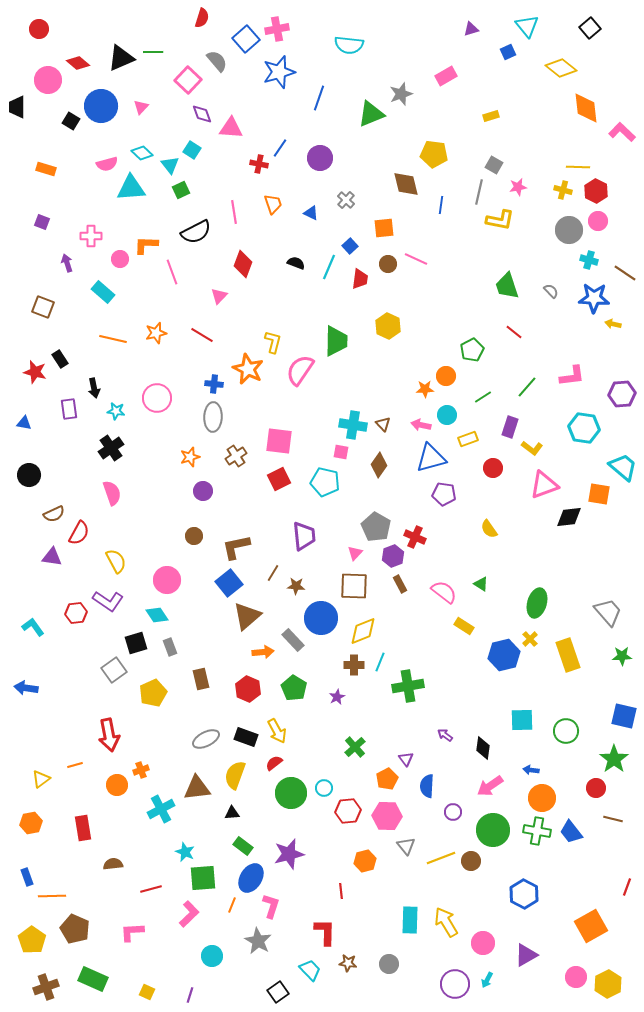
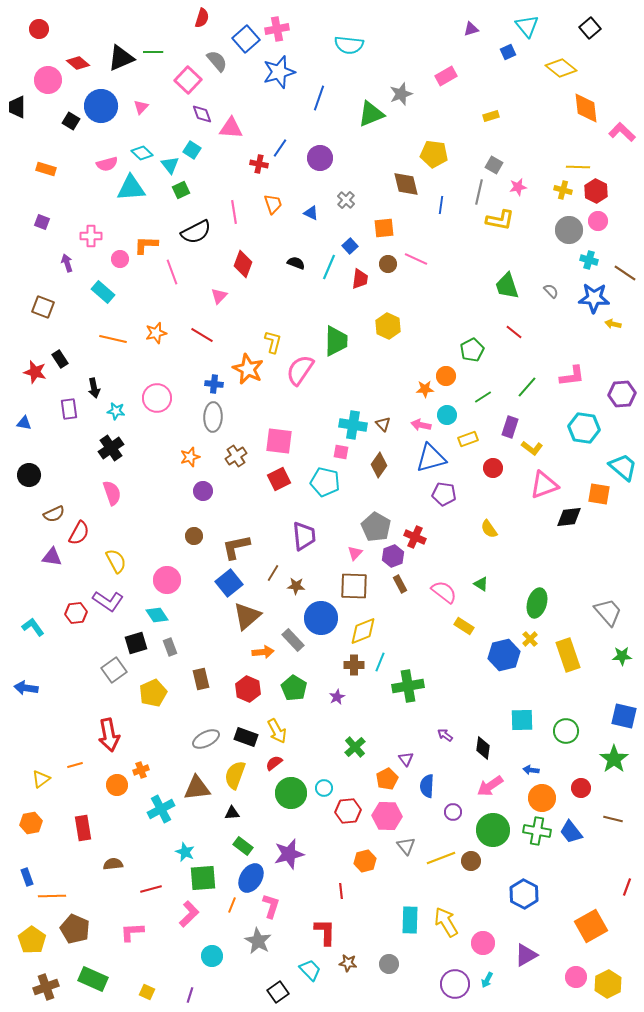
red circle at (596, 788): moved 15 px left
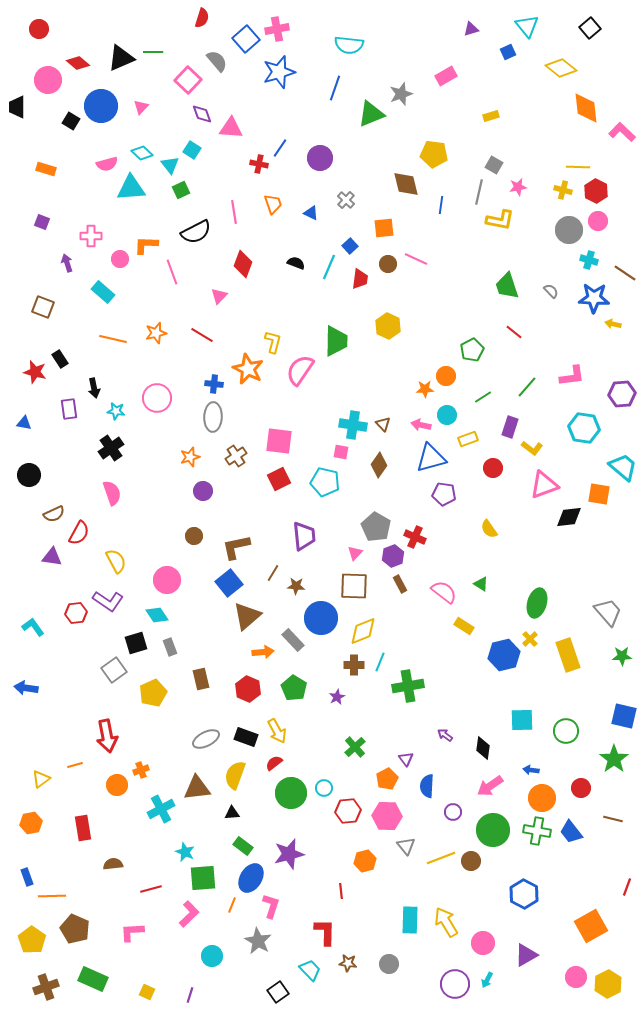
blue line at (319, 98): moved 16 px right, 10 px up
red arrow at (109, 735): moved 2 px left, 1 px down
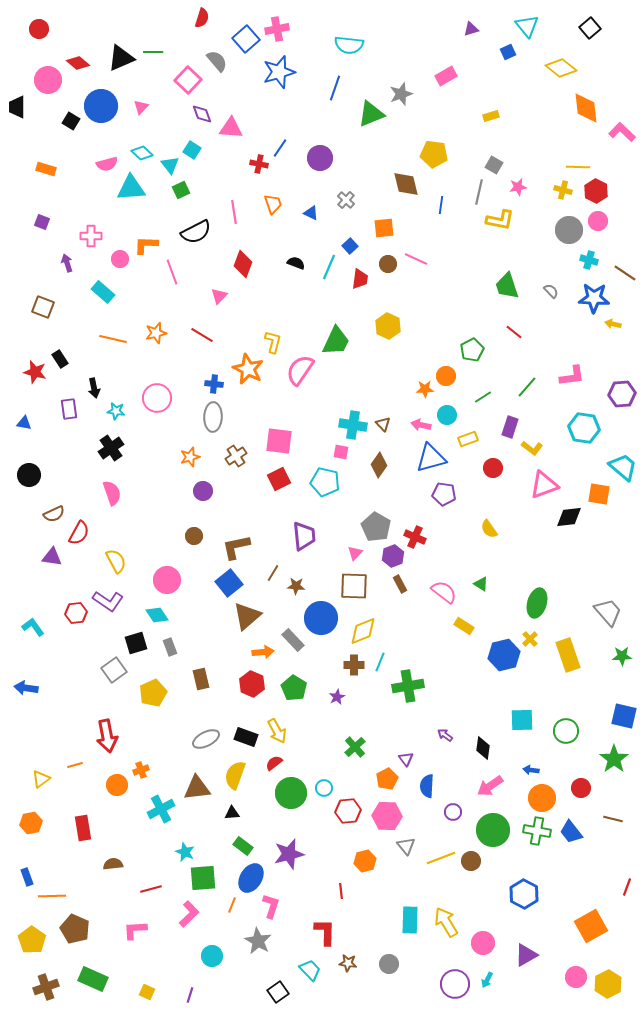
green trapezoid at (336, 341): rotated 24 degrees clockwise
red hexagon at (248, 689): moved 4 px right, 5 px up
pink L-shape at (132, 932): moved 3 px right, 2 px up
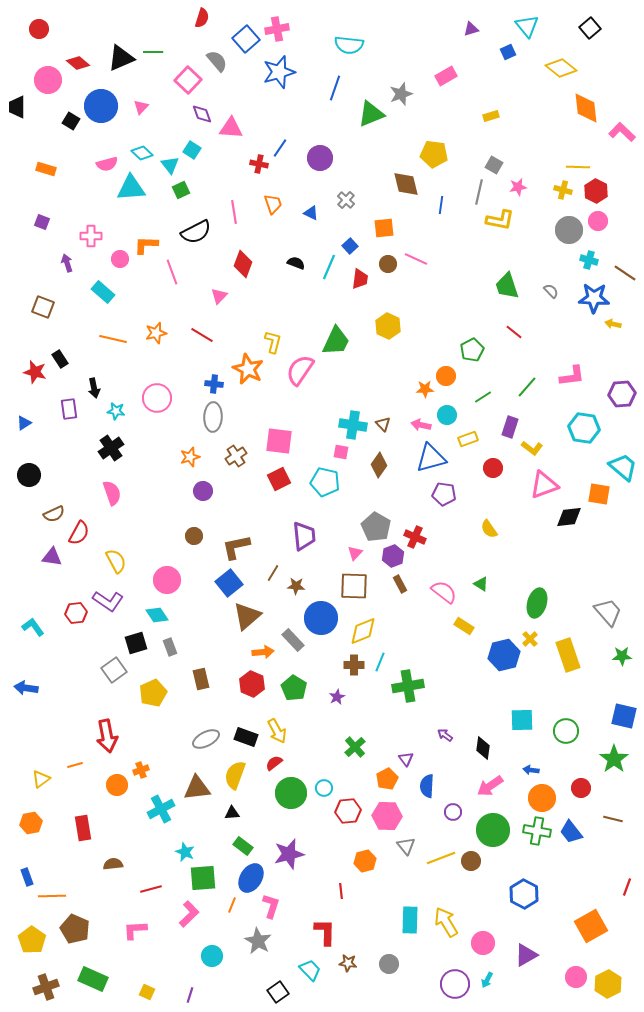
blue triangle at (24, 423): rotated 42 degrees counterclockwise
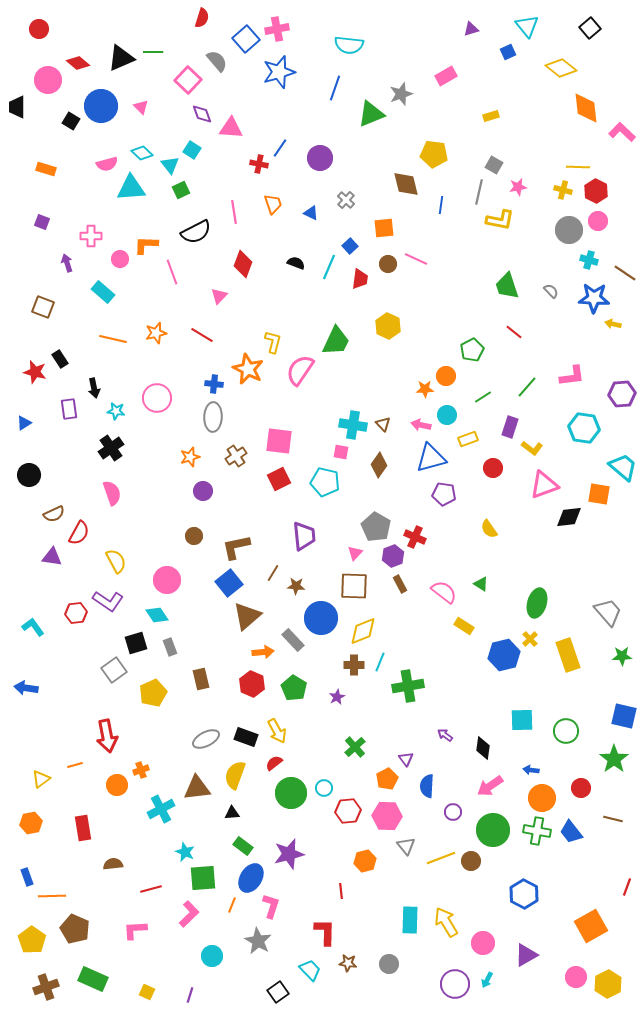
pink triangle at (141, 107): rotated 28 degrees counterclockwise
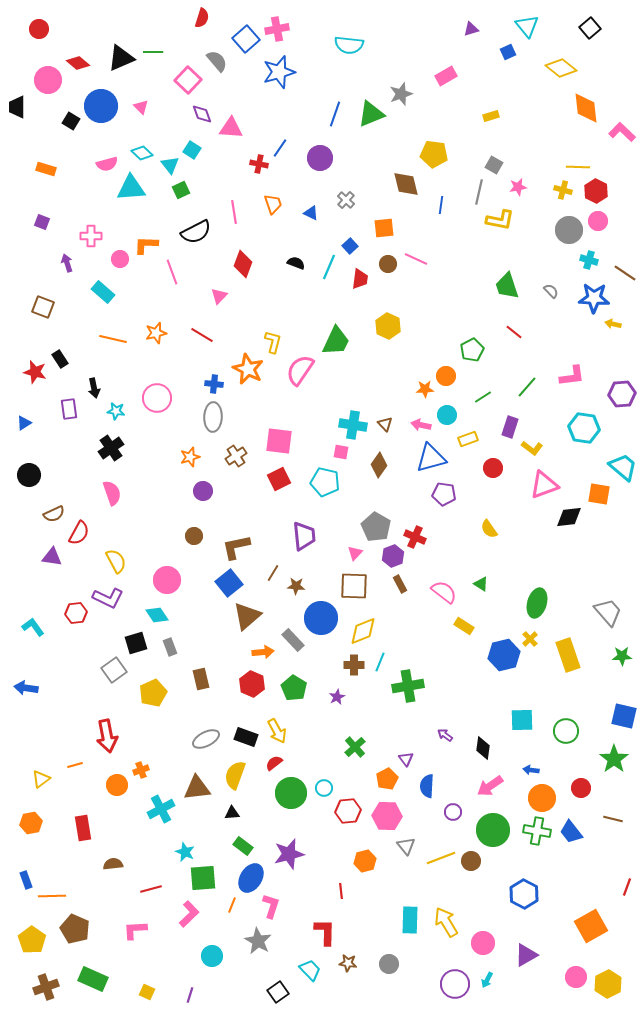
blue line at (335, 88): moved 26 px down
brown triangle at (383, 424): moved 2 px right
purple L-shape at (108, 601): moved 3 px up; rotated 8 degrees counterclockwise
blue rectangle at (27, 877): moved 1 px left, 3 px down
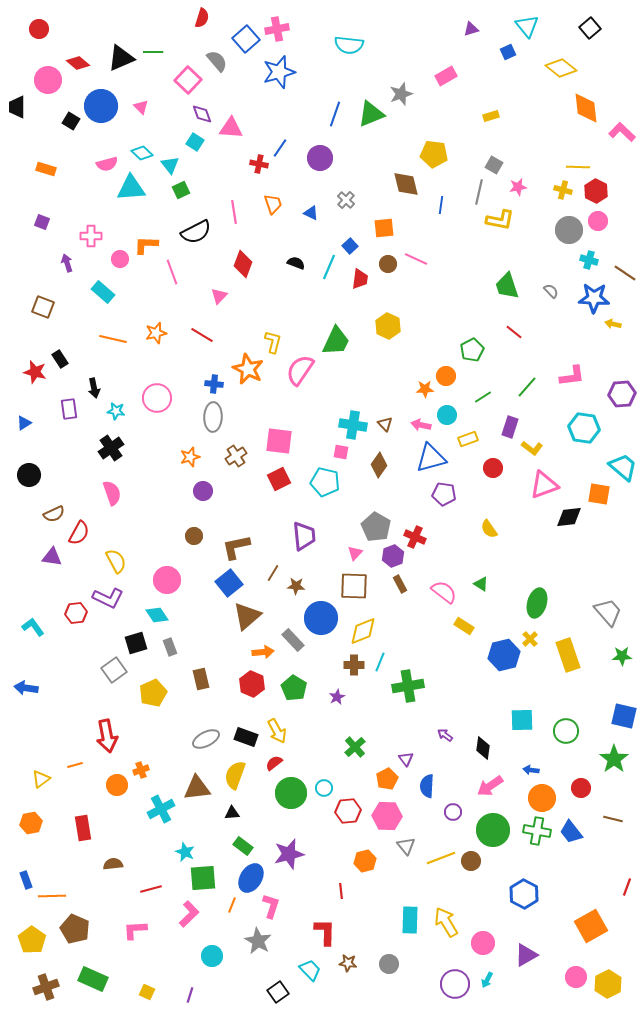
cyan square at (192, 150): moved 3 px right, 8 px up
